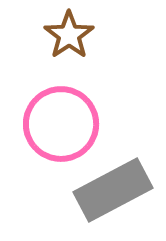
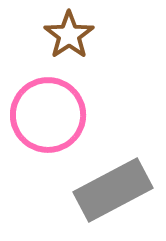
pink circle: moved 13 px left, 9 px up
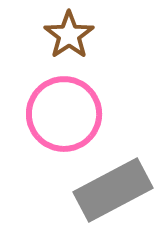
pink circle: moved 16 px right, 1 px up
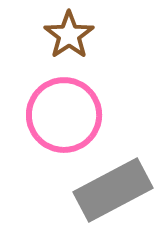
pink circle: moved 1 px down
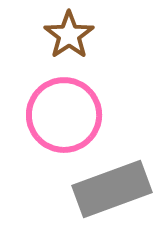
gray rectangle: moved 1 px left, 1 px up; rotated 8 degrees clockwise
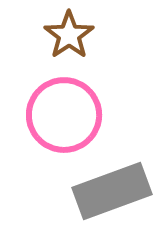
gray rectangle: moved 2 px down
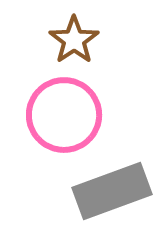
brown star: moved 5 px right, 5 px down
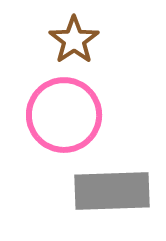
gray rectangle: rotated 18 degrees clockwise
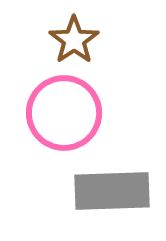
pink circle: moved 2 px up
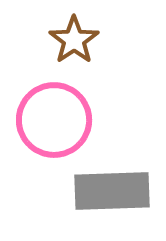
pink circle: moved 10 px left, 7 px down
